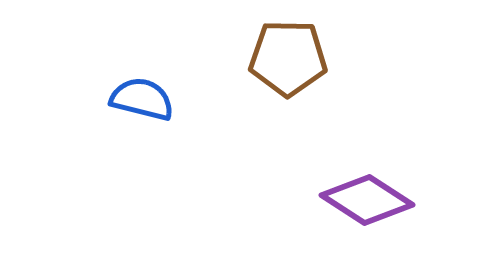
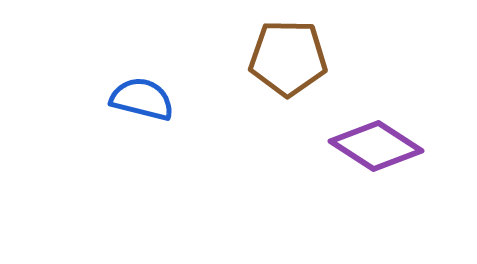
purple diamond: moved 9 px right, 54 px up
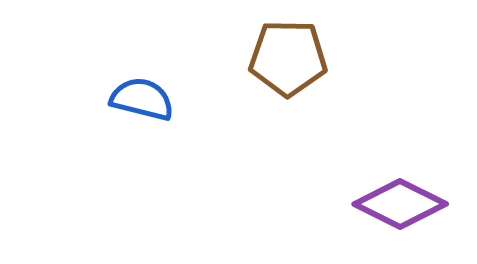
purple diamond: moved 24 px right, 58 px down; rotated 6 degrees counterclockwise
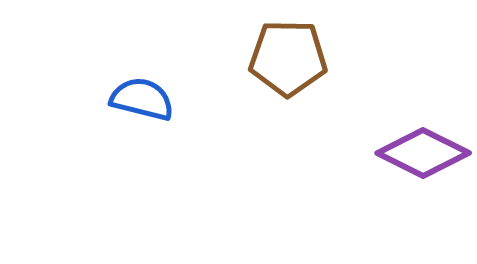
purple diamond: moved 23 px right, 51 px up
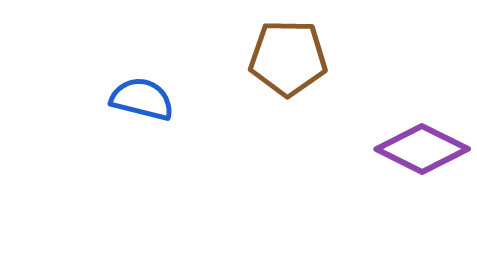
purple diamond: moved 1 px left, 4 px up
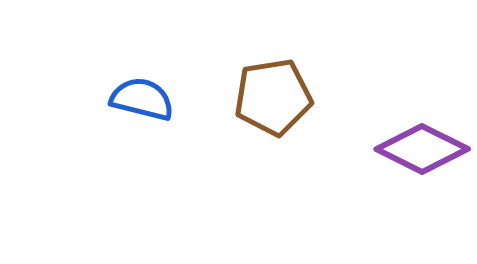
brown pentagon: moved 15 px left, 39 px down; rotated 10 degrees counterclockwise
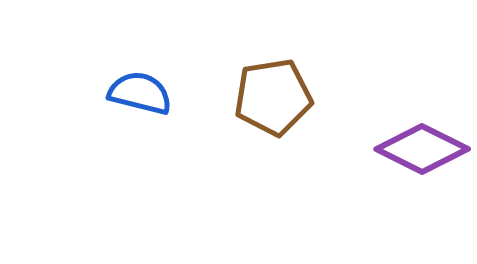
blue semicircle: moved 2 px left, 6 px up
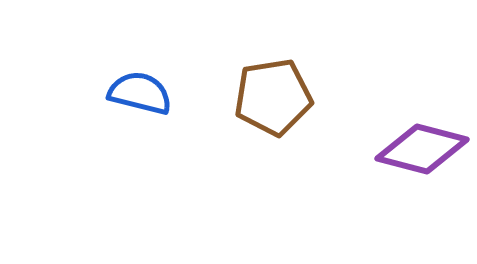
purple diamond: rotated 12 degrees counterclockwise
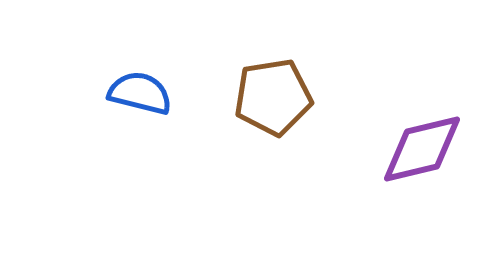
purple diamond: rotated 28 degrees counterclockwise
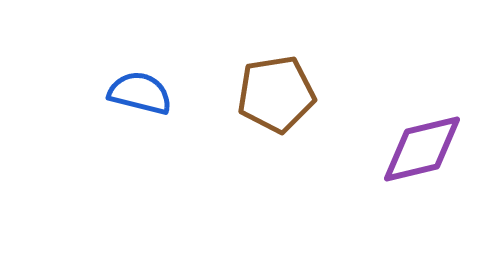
brown pentagon: moved 3 px right, 3 px up
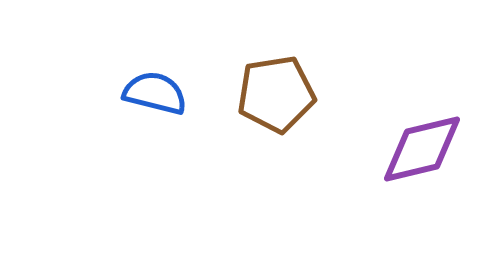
blue semicircle: moved 15 px right
